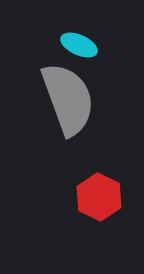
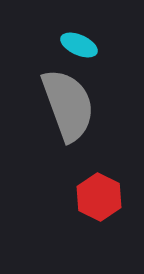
gray semicircle: moved 6 px down
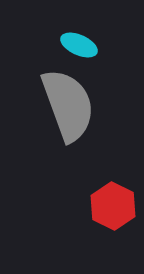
red hexagon: moved 14 px right, 9 px down
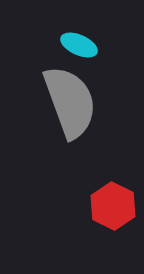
gray semicircle: moved 2 px right, 3 px up
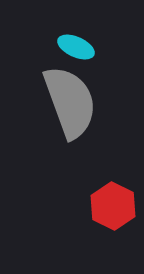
cyan ellipse: moved 3 px left, 2 px down
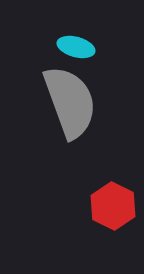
cyan ellipse: rotated 9 degrees counterclockwise
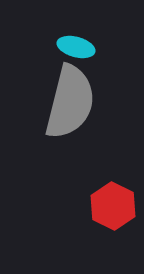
gray semicircle: rotated 34 degrees clockwise
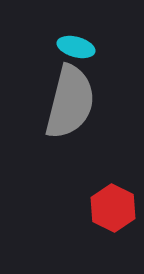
red hexagon: moved 2 px down
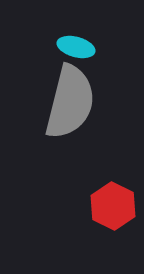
red hexagon: moved 2 px up
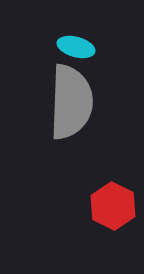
gray semicircle: moved 1 px right; rotated 12 degrees counterclockwise
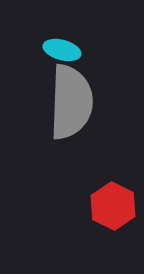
cyan ellipse: moved 14 px left, 3 px down
